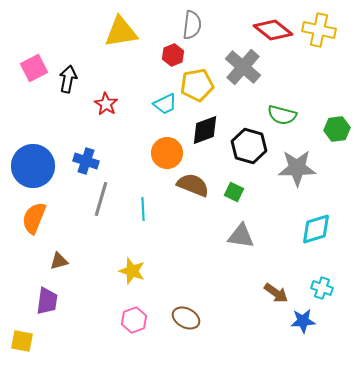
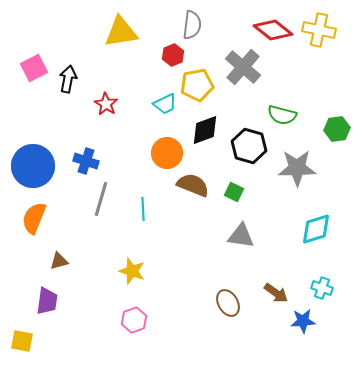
brown ellipse: moved 42 px right, 15 px up; rotated 32 degrees clockwise
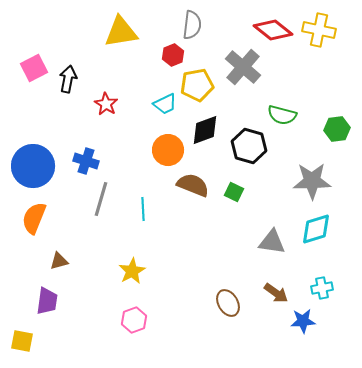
orange circle: moved 1 px right, 3 px up
gray star: moved 15 px right, 13 px down
gray triangle: moved 31 px right, 6 px down
yellow star: rotated 24 degrees clockwise
cyan cross: rotated 30 degrees counterclockwise
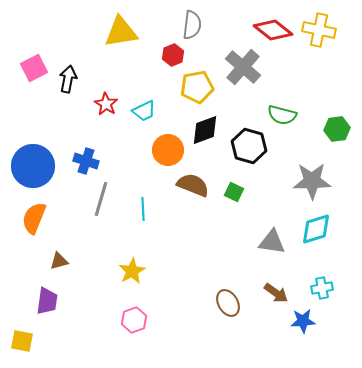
yellow pentagon: moved 2 px down
cyan trapezoid: moved 21 px left, 7 px down
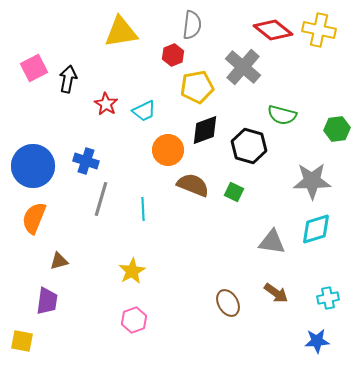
cyan cross: moved 6 px right, 10 px down
blue star: moved 14 px right, 20 px down
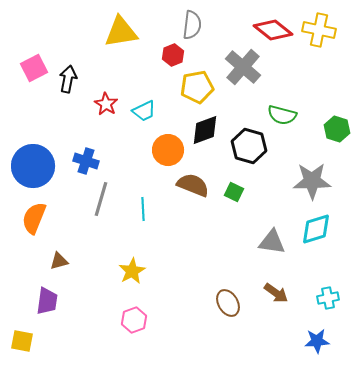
green hexagon: rotated 25 degrees clockwise
